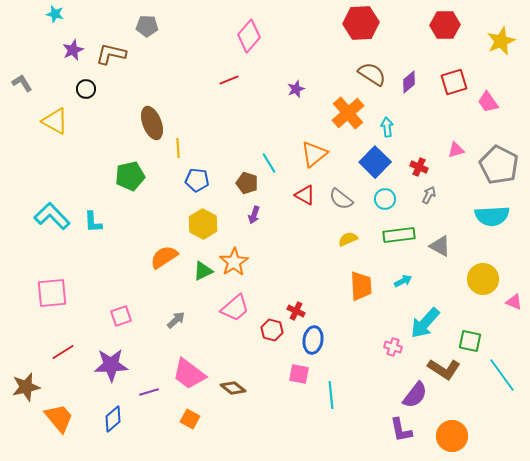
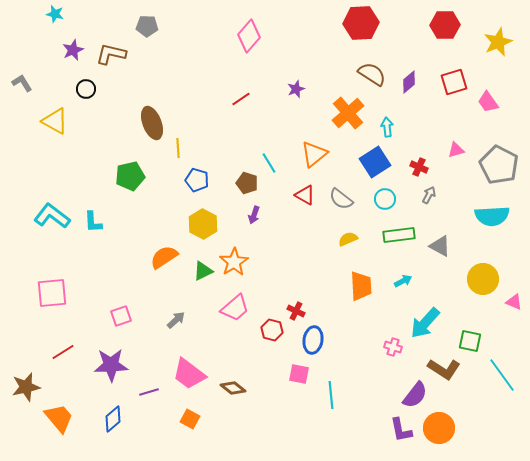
yellow star at (501, 41): moved 3 px left, 1 px down
red line at (229, 80): moved 12 px right, 19 px down; rotated 12 degrees counterclockwise
blue square at (375, 162): rotated 12 degrees clockwise
blue pentagon at (197, 180): rotated 10 degrees clockwise
cyan L-shape at (52, 216): rotated 9 degrees counterclockwise
orange circle at (452, 436): moved 13 px left, 8 px up
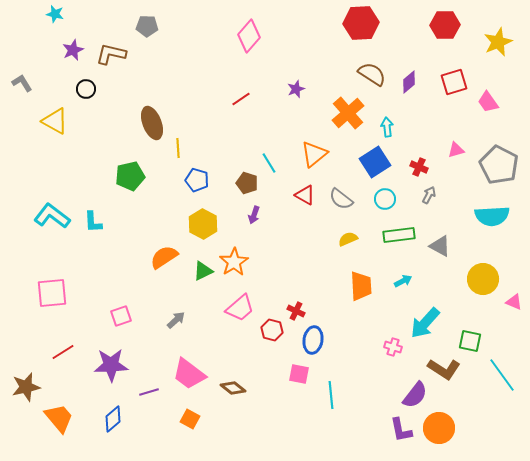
pink trapezoid at (235, 308): moved 5 px right
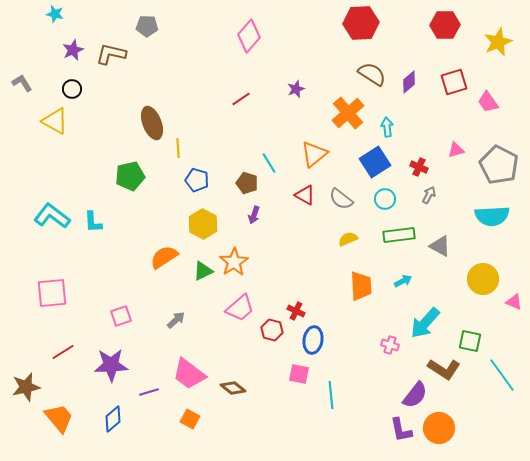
black circle at (86, 89): moved 14 px left
pink cross at (393, 347): moved 3 px left, 2 px up
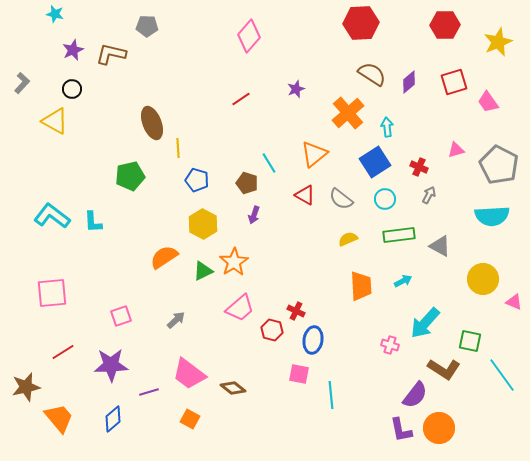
gray L-shape at (22, 83): rotated 75 degrees clockwise
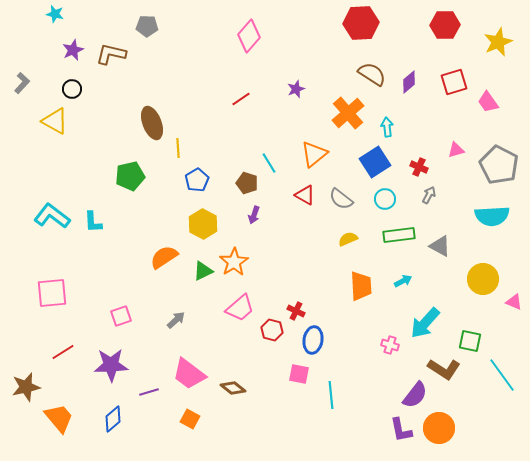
blue pentagon at (197, 180): rotated 25 degrees clockwise
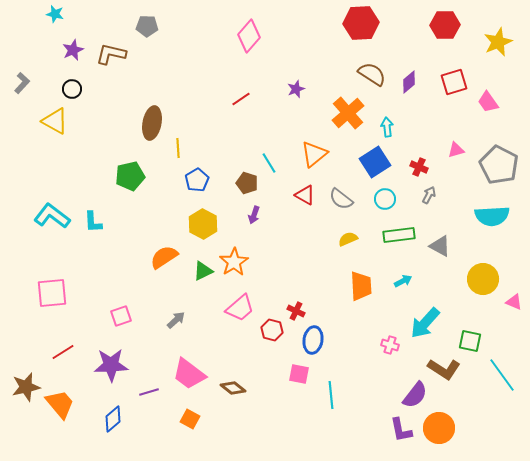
brown ellipse at (152, 123): rotated 32 degrees clockwise
orange trapezoid at (59, 418): moved 1 px right, 14 px up
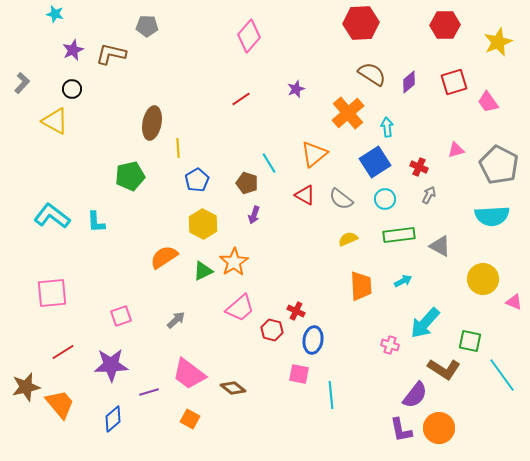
cyan L-shape at (93, 222): moved 3 px right
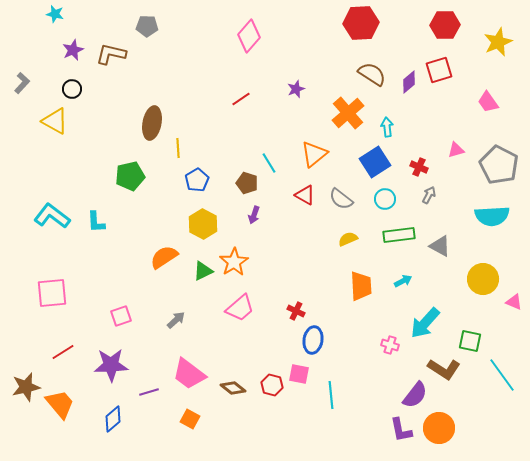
red square at (454, 82): moved 15 px left, 12 px up
red hexagon at (272, 330): moved 55 px down
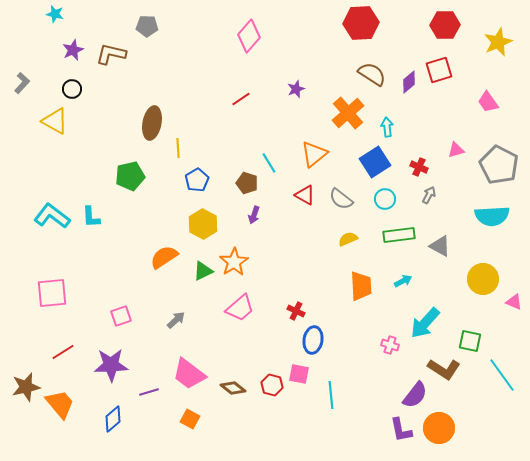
cyan L-shape at (96, 222): moved 5 px left, 5 px up
